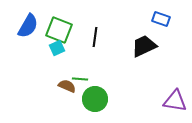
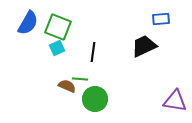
blue rectangle: rotated 24 degrees counterclockwise
blue semicircle: moved 3 px up
green square: moved 1 px left, 3 px up
black line: moved 2 px left, 15 px down
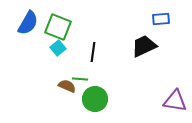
cyan square: moved 1 px right; rotated 14 degrees counterclockwise
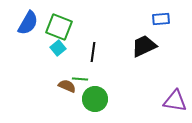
green square: moved 1 px right
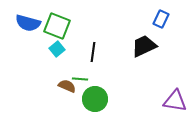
blue rectangle: rotated 60 degrees counterclockwise
blue semicircle: rotated 75 degrees clockwise
green square: moved 2 px left, 1 px up
cyan square: moved 1 px left, 1 px down
